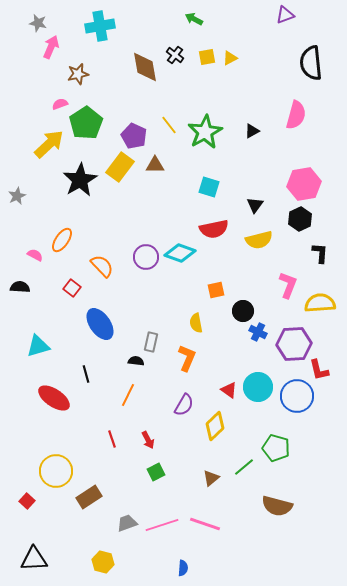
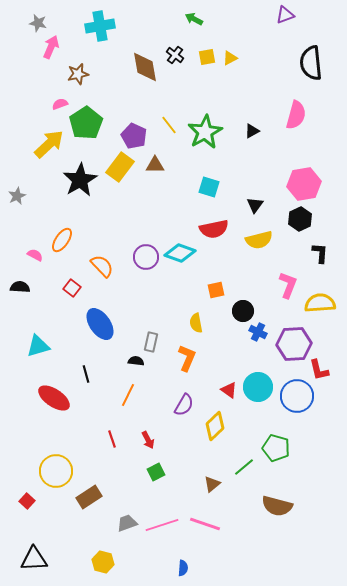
brown triangle at (211, 478): moved 1 px right, 6 px down
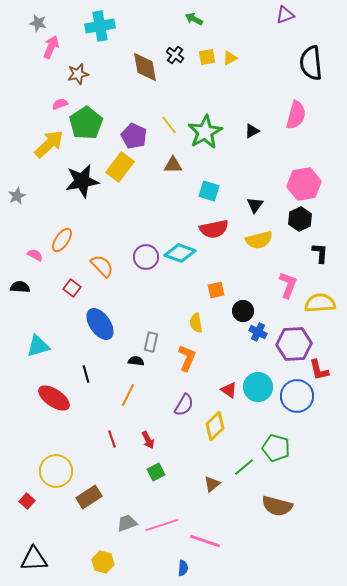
brown triangle at (155, 165): moved 18 px right
black star at (80, 180): moved 2 px right, 1 px down; rotated 20 degrees clockwise
cyan square at (209, 187): moved 4 px down
pink line at (205, 524): moved 17 px down
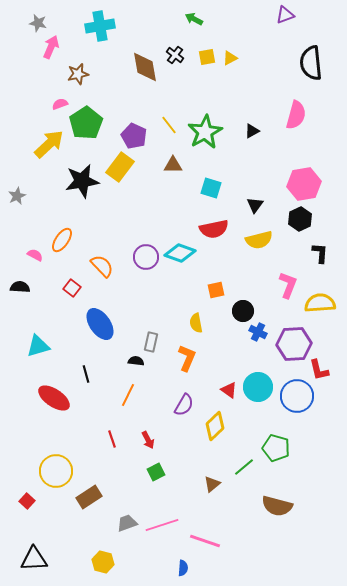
cyan square at (209, 191): moved 2 px right, 3 px up
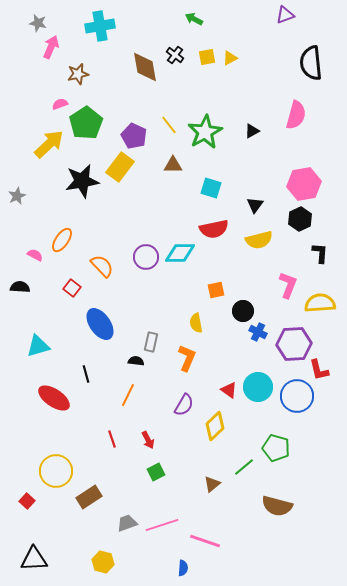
cyan diamond at (180, 253): rotated 20 degrees counterclockwise
